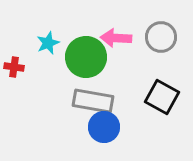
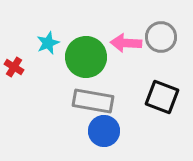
pink arrow: moved 10 px right, 5 px down
red cross: rotated 24 degrees clockwise
black square: rotated 8 degrees counterclockwise
blue circle: moved 4 px down
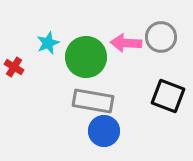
black square: moved 6 px right, 1 px up
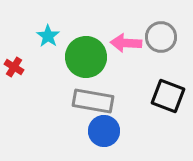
cyan star: moved 7 px up; rotated 15 degrees counterclockwise
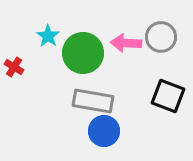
green circle: moved 3 px left, 4 px up
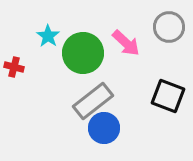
gray circle: moved 8 px right, 10 px up
pink arrow: rotated 140 degrees counterclockwise
red cross: rotated 18 degrees counterclockwise
gray rectangle: rotated 48 degrees counterclockwise
blue circle: moved 3 px up
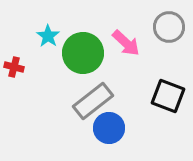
blue circle: moved 5 px right
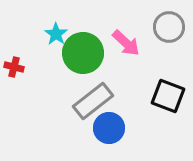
cyan star: moved 8 px right, 2 px up
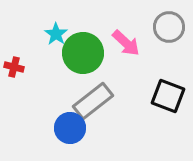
blue circle: moved 39 px left
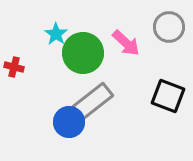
blue circle: moved 1 px left, 6 px up
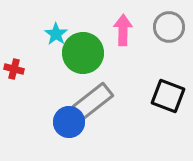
pink arrow: moved 3 px left, 13 px up; rotated 132 degrees counterclockwise
red cross: moved 2 px down
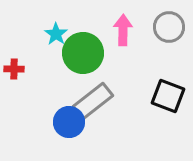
red cross: rotated 12 degrees counterclockwise
